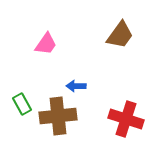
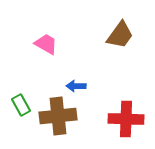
pink trapezoid: rotated 95 degrees counterclockwise
green rectangle: moved 1 px left, 1 px down
red cross: rotated 16 degrees counterclockwise
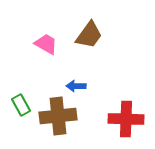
brown trapezoid: moved 31 px left
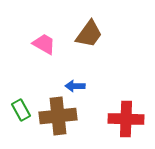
brown trapezoid: moved 1 px up
pink trapezoid: moved 2 px left
blue arrow: moved 1 px left
green rectangle: moved 5 px down
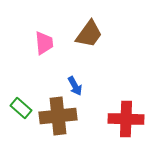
pink trapezoid: moved 1 px up; rotated 55 degrees clockwise
blue arrow: rotated 120 degrees counterclockwise
green rectangle: moved 2 px up; rotated 20 degrees counterclockwise
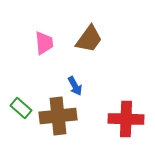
brown trapezoid: moved 5 px down
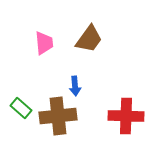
blue arrow: rotated 24 degrees clockwise
red cross: moved 3 px up
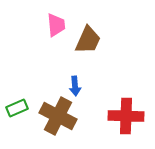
brown trapezoid: moved 1 px left, 1 px down; rotated 12 degrees counterclockwise
pink trapezoid: moved 12 px right, 18 px up
green rectangle: moved 4 px left; rotated 65 degrees counterclockwise
brown cross: rotated 33 degrees clockwise
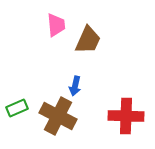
blue arrow: rotated 18 degrees clockwise
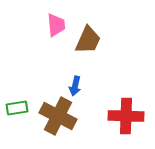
green rectangle: rotated 15 degrees clockwise
